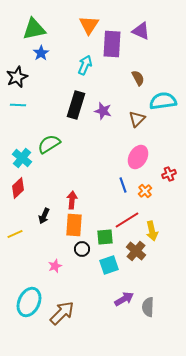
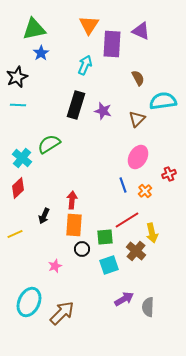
yellow arrow: moved 2 px down
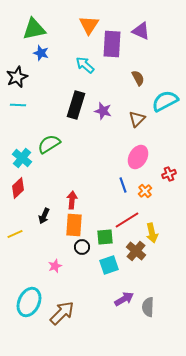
blue star: rotated 21 degrees counterclockwise
cyan arrow: rotated 72 degrees counterclockwise
cyan semicircle: moved 2 px right; rotated 20 degrees counterclockwise
black circle: moved 2 px up
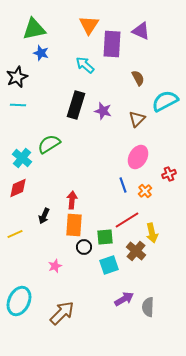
red diamond: rotated 20 degrees clockwise
black circle: moved 2 px right
cyan ellipse: moved 10 px left, 1 px up
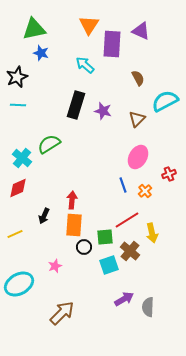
brown cross: moved 6 px left
cyan ellipse: moved 17 px up; rotated 36 degrees clockwise
